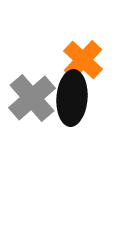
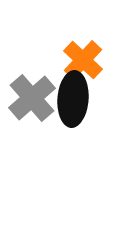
black ellipse: moved 1 px right, 1 px down
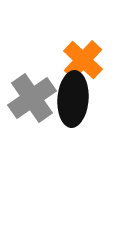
gray cross: rotated 6 degrees clockwise
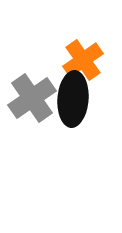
orange cross: rotated 12 degrees clockwise
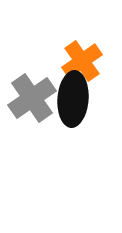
orange cross: moved 1 px left, 1 px down
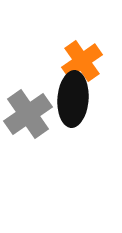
gray cross: moved 4 px left, 16 px down
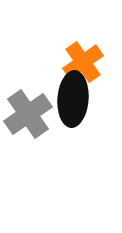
orange cross: moved 1 px right, 1 px down
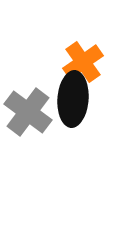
gray cross: moved 2 px up; rotated 18 degrees counterclockwise
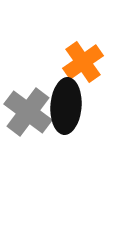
black ellipse: moved 7 px left, 7 px down
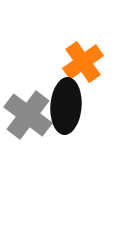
gray cross: moved 3 px down
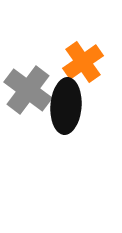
gray cross: moved 25 px up
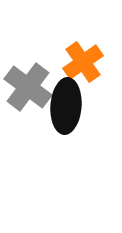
gray cross: moved 3 px up
